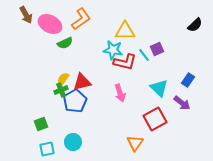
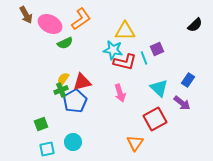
cyan line: moved 3 px down; rotated 16 degrees clockwise
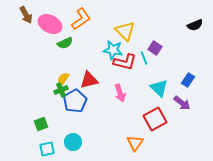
black semicircle: rotated 21 degrees clockwise
yellow triangle: rotated 45 degrees clockwise
purple square: moved 2 px left, 1 px up; rotated 32 degrees counterclockwise
red triangle: moved 7 px right, 2 px up
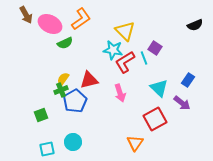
red L-shape: rotated 135 degrees clockwise
green square: moved 9 px up
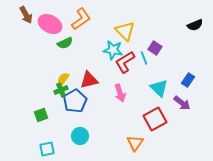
cyan circle: moved 7 px right, 6 px up
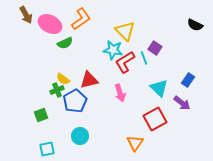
black semicircle: rotated 49 degrees clockwise
yellow semicircle: rotated 88 degrees counterclockwise
green cross: moved 4 px left
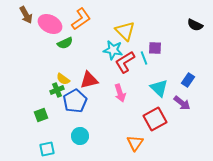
purple square: rotated 32 degrees counterclockwise
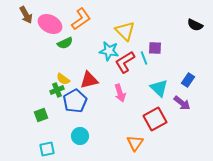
cyan star: moved 4 px left, 1 px down
